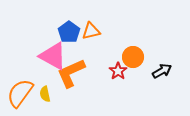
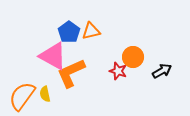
red star: rotated 18 degrees counterclockwise
orange semicircle: moved 2 px right, 3 px down
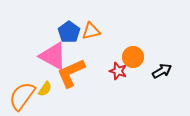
yellow semicircle: moved 5 px up; rotated 133 degrees counterclockwise
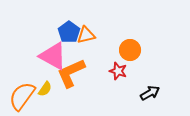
orange triangle: moved 5 px left, 4 px down
orange circle: moved 3 px left, 7 px up
black arrow: moved 12 px left, 22 px down
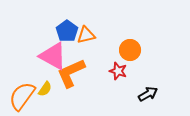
blue pentagon: moved 2 px left, 1 px up
black arrow: moved 2 px left, 1 px down
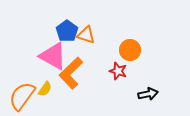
orange triangle: rotated 30 degrees clockwise
orange L-shape: rotated 20 degrees counterclockwise
black arrow: rotated 18 degrees clockwise
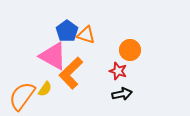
black arrow: moved 26 px left
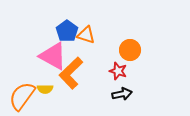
yellow semicircle: rotated 56 degrees clockwise
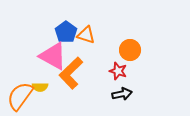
blue pentagon: moved 1 px left, 1 px down
yellow semicircle: moved 5 px left, 2 px up
orange semicircle: moved 2 px left
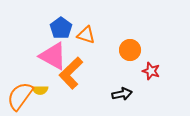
blue pentagon: moved 5 px left, 4 px up
red star: moved 33 px right
yellow semicircle: moved 3 px down
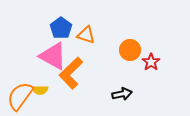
red star: moved 9 px up; rotated 18 degrees clockwise
